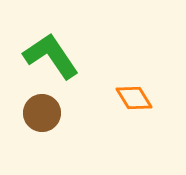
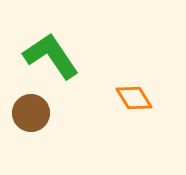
brown circle: moved 11 px left
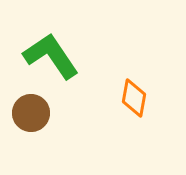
orange diamond: rotated 42 degrees clockwise
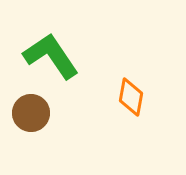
orange diamond: moved 3 px left, 1 px up
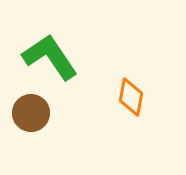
green L-shape: moved 1 px left, 1 px down
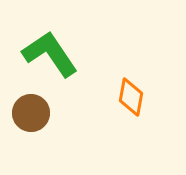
green L-shape: moved 3 px up
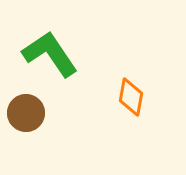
brown circle: moved 5 px left
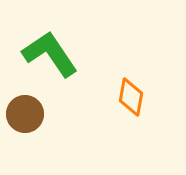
brown circle: moved 1 px left, 1 px down
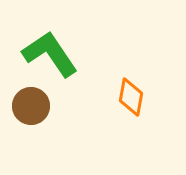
brown circle: moved 6 px right, 8 px up
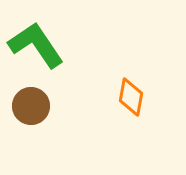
green L-shape: moved 14 px left, 9 px up
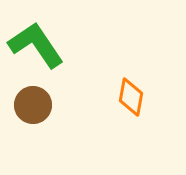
brown circle: moved 2 px right, 1 px up
